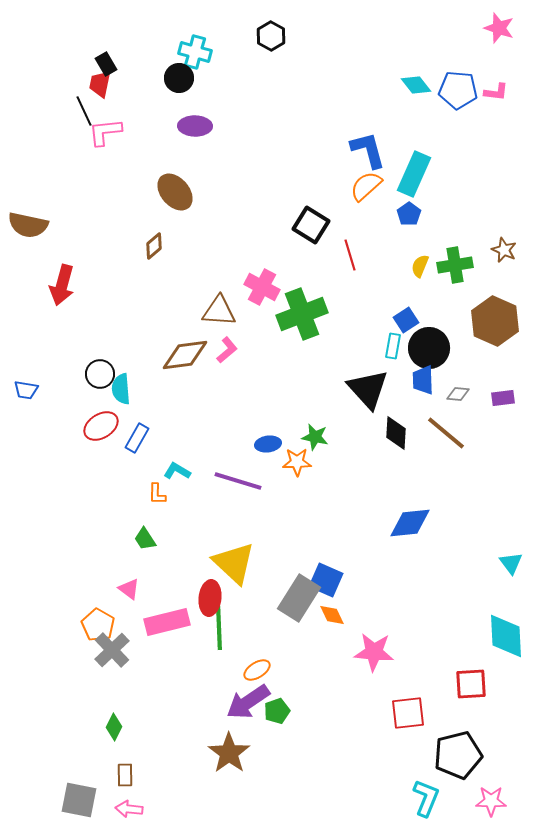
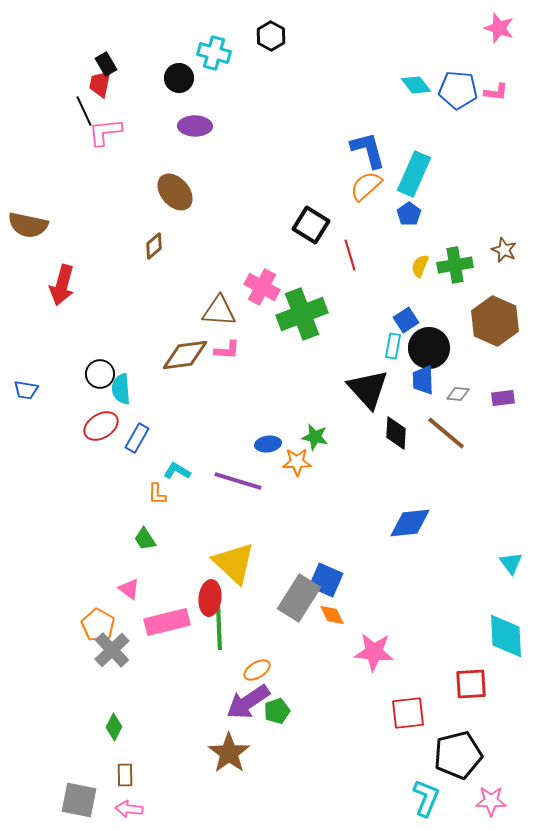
cyan cross at (195, 52): moved 19 px right, 1 px down
pink L-shape at (227, 350): rotated 44 degrees clockwise
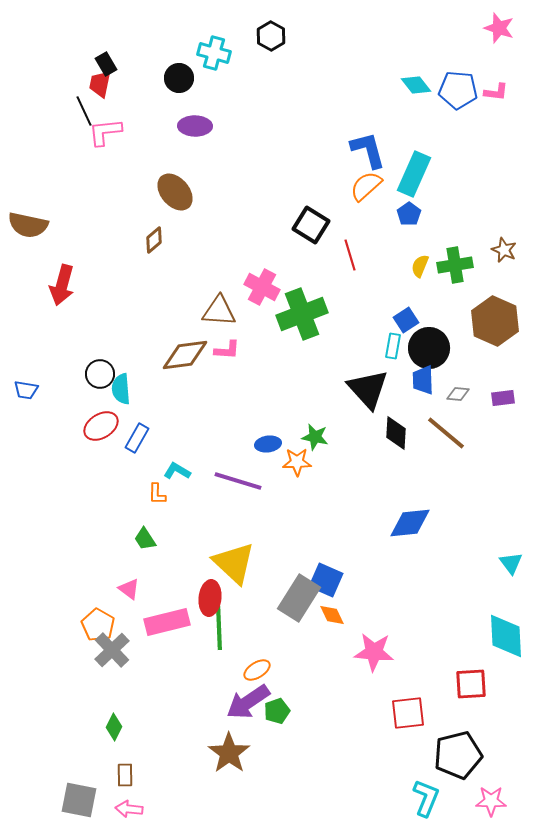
brown diamond at (154, 246): moved 6 px up
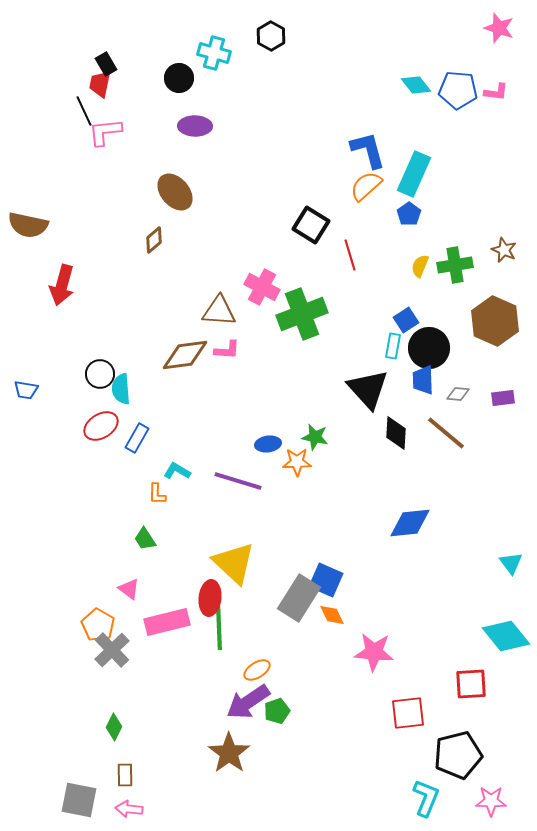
cyan diamond at (506, 636): rotated 36 degrees counterclockwise
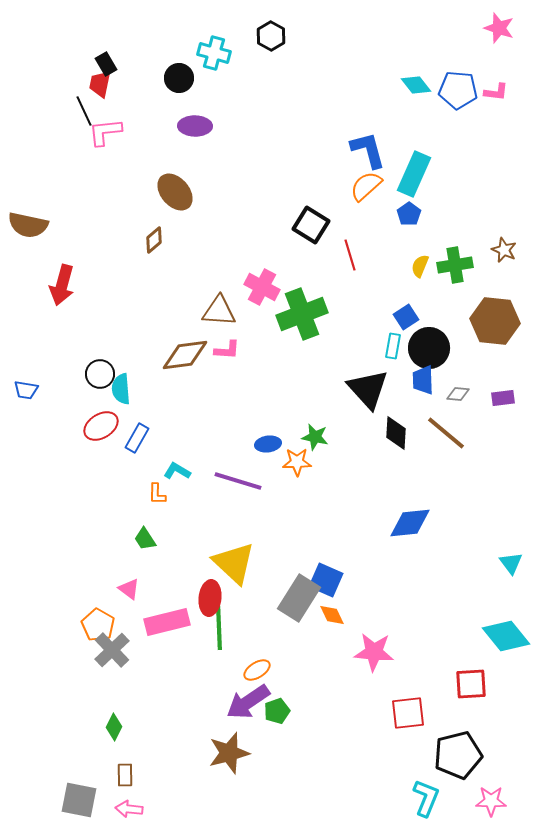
blue square at (406, 320): moved 3 px up
brown hexagon at (495, 321): rotated 18 degrees counterclockwise
brown star at (229, 753): rotated 21 degrees clockwise
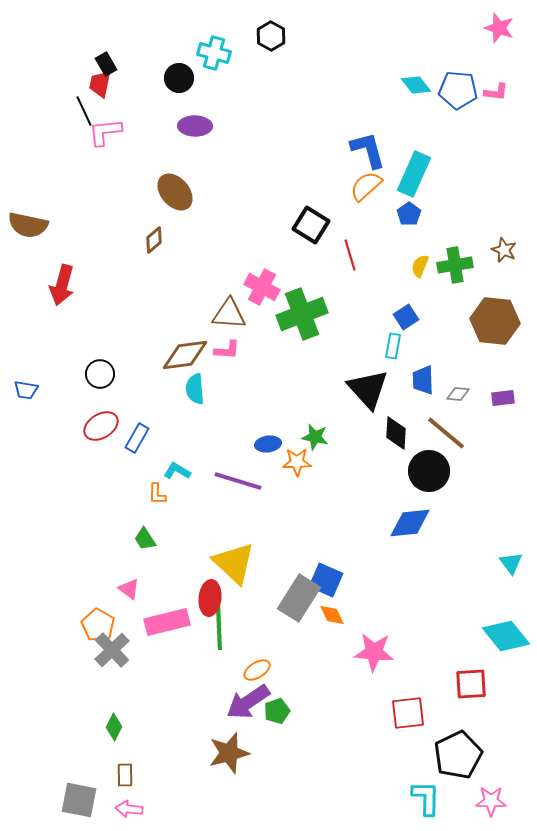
brown triangle at (219, 311): moved 10 px right, 3 px down
black circle at (429, 348): moved 123 px down
cyan semicircle at (121, 389): moved 74 px right
black pentagon at (458, 755): rotated 12 degrees counterclockwise
cyan L-shape at (426, 798): rotated 21 degrees counterclockwise
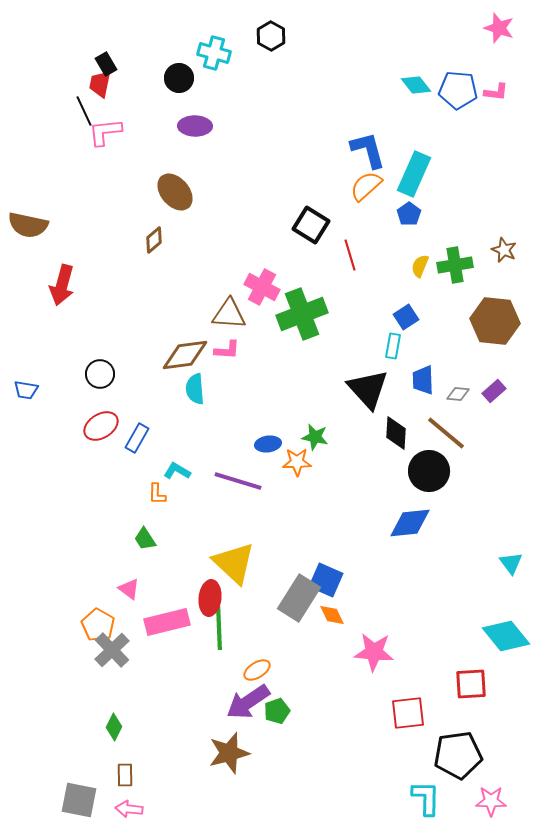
purple rectangle at (503, 398): moved 9 px left, 7 px up; rotated 35 degrees counterclockwise
black pentagon at (458, 755): rotated 18 degrees clockwise
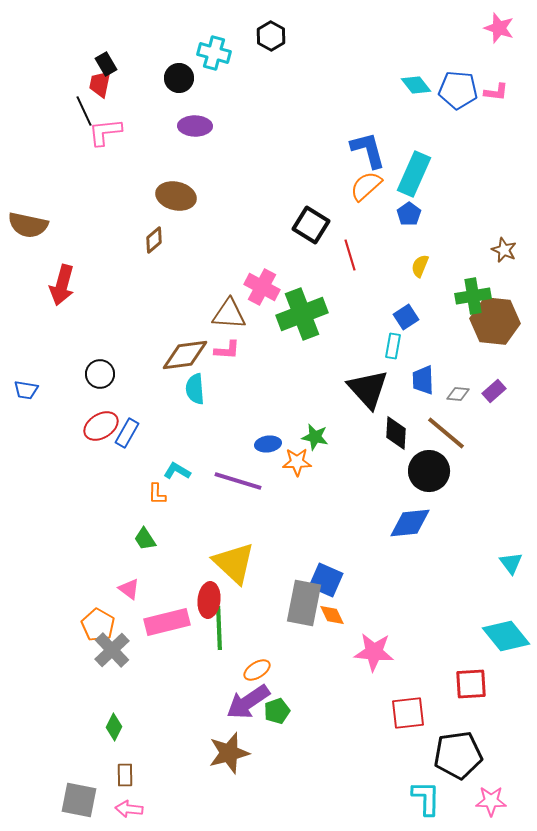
brown ellipse at (175, 192): moved 1 px right, 4 px down; rotated 36 degrees counterclockwise
green cross at (455, 265): moved 18 px right, 31 px down
blue rectangle at (137, 438): moved 10 px left, 5 px up
red ellipse at (210, 598): moved 1 px left, 2 px down
gray rectangle at (299, 598): moved 5 px right, 5 px down; rotated 21 degrees counterclockwise
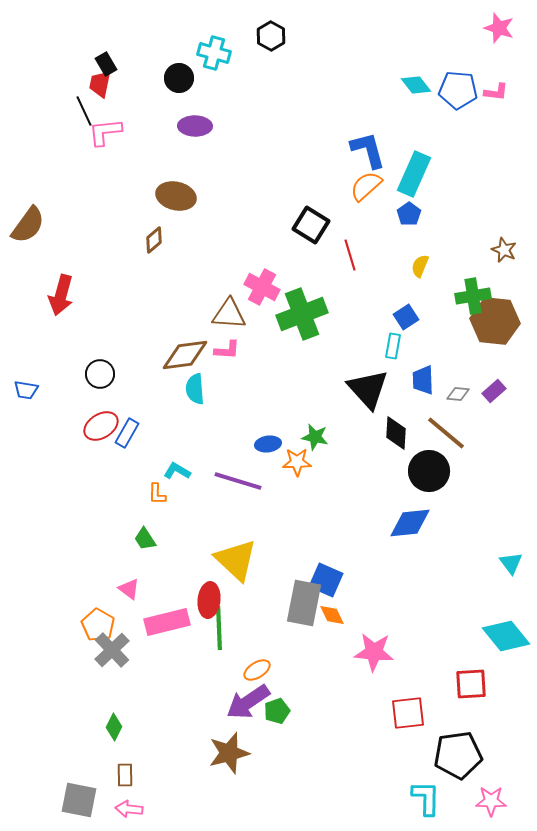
brown semicircle at (28, 225): rotated 66 degrees counterclockwise
red arrow at (62, 285): moved 1 px left, 10 px down
yellow triangle at (234, 563): moved 2 px right, 3 px up
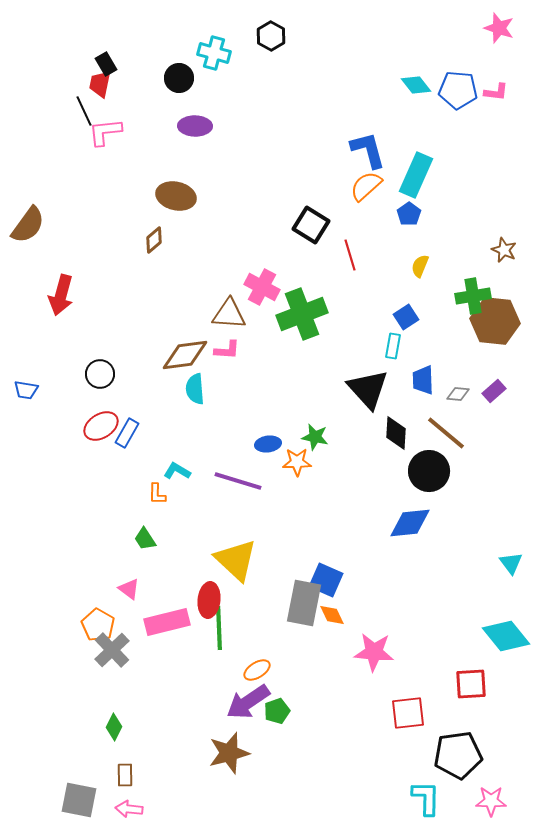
cyan rectangle at (414, 174): moved 2 px right, 1 px down
